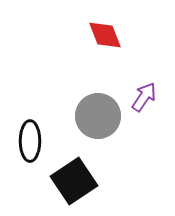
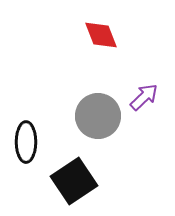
red diamond: moved 4 px left
purple arrow: rotated 12 degrees clockwise
black ellipse: moved 4 px left, 1 px down
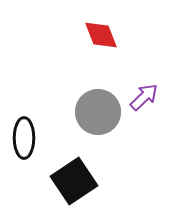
gray circle: moved 4 px up
black ellipse: moved 2 px left, 4 px up
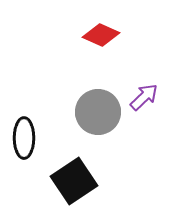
red diamond: rotated 45 degrees counterclockwise
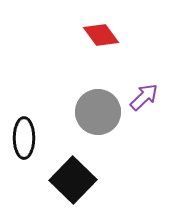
red diamond: rotated 30 degrees clockwise
black square: moved 1 px left, 1 px up; rotated 12 degrees counterclockwise
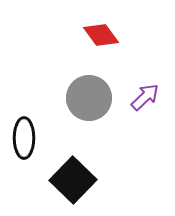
purple arrow: moved 1 px right
gray circle: moved 9 px left, 14 px up
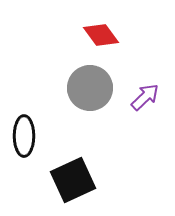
gray circle: moved 1 px right, 10 px up
black ellipse: moved 2 px up
black square: rotated 21 degrees clockwise
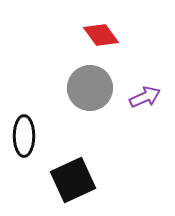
purple arrow: rotated 20 degrees clockwise
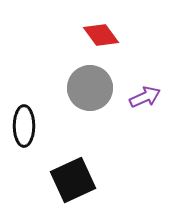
black ellipse: moved 10 px up
